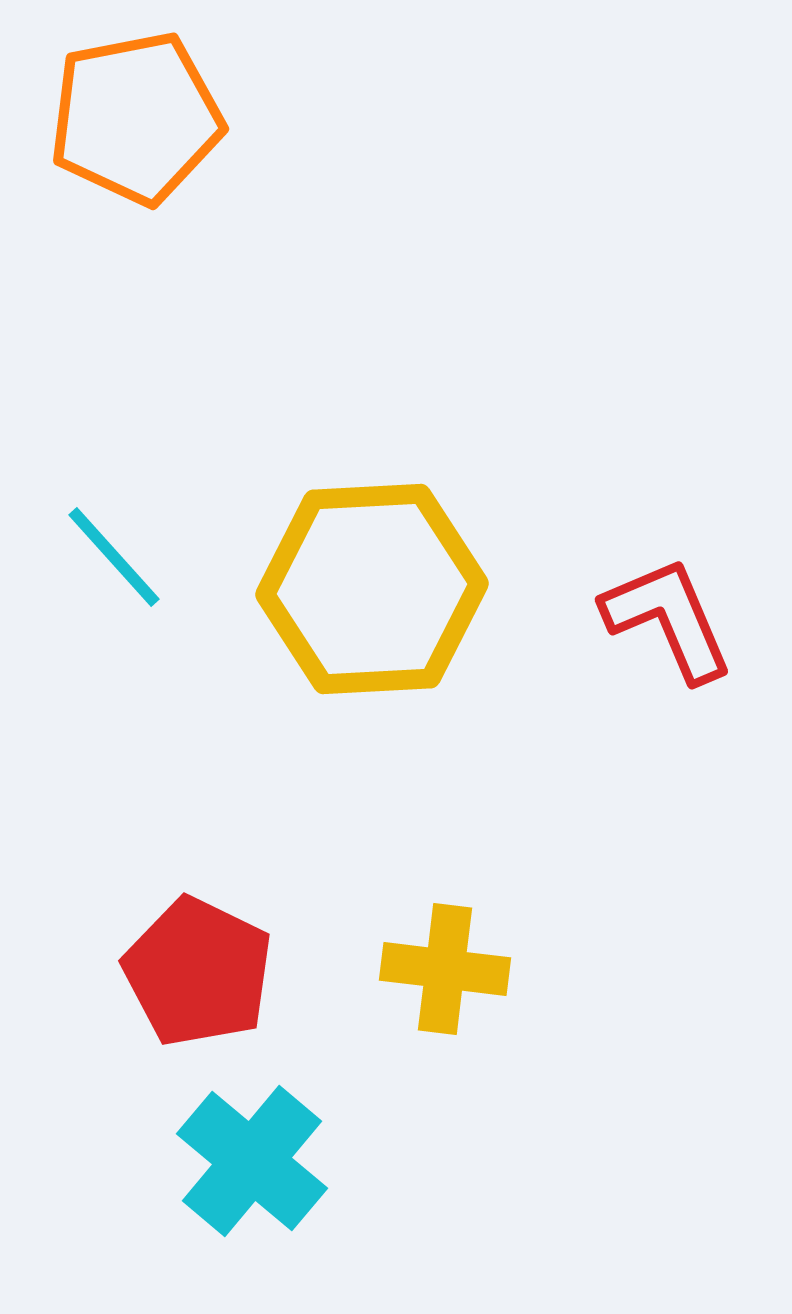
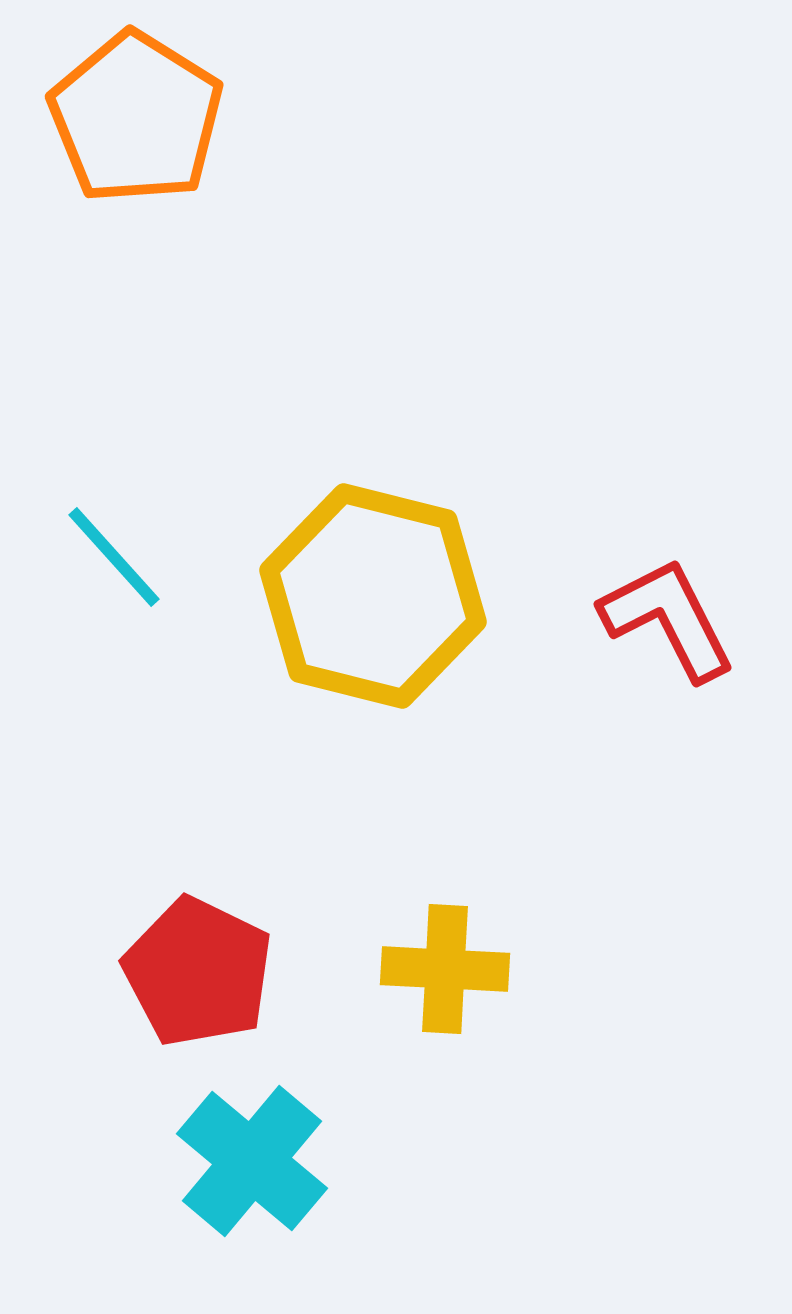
orange pentagon: rotated 29 degrees counterclockwise
yellow hexagon: moved 1 px right, 7 px down; rotated 17 degrees clockwise
red L-shape: rotated 4 degrees counterclockwise
yellow cross: rotated 4 degrees counterclockwise
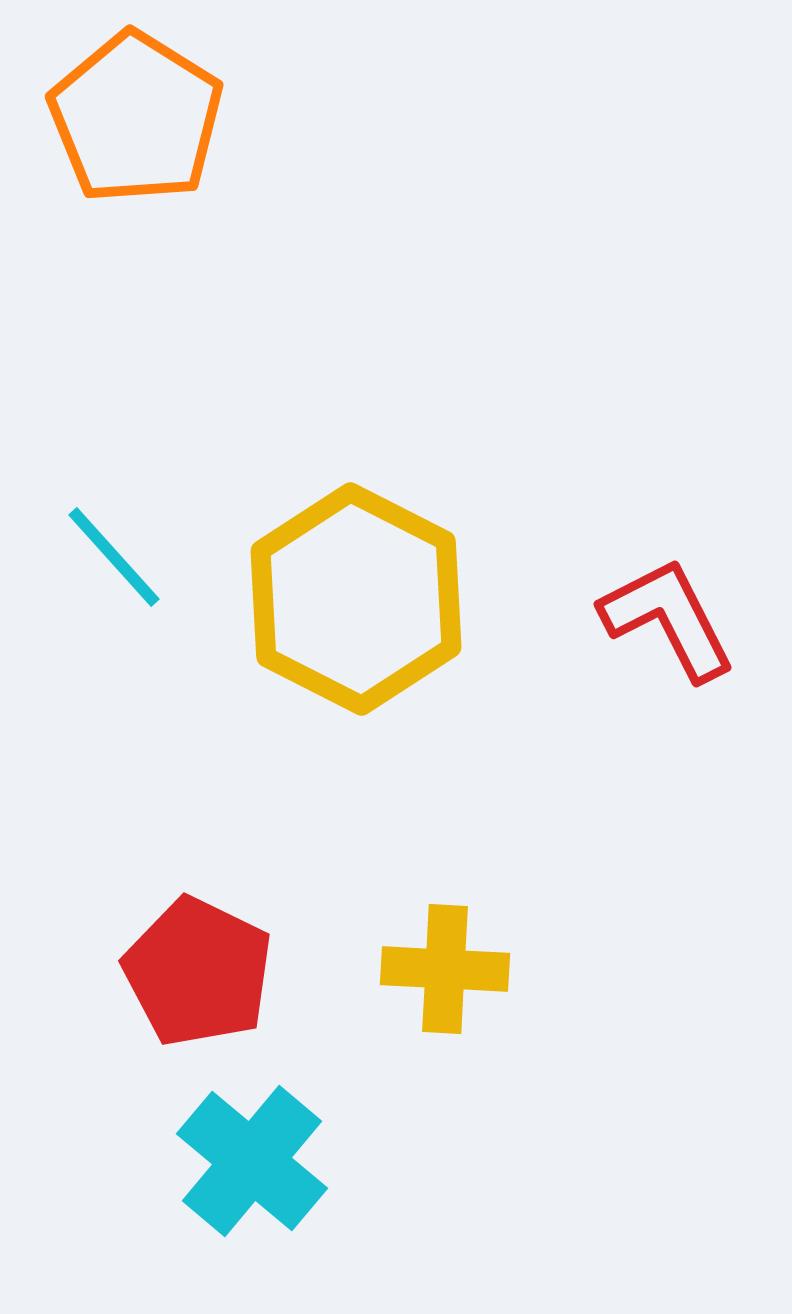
yellow hexagon: moved 17 px left, 3 px down; rotated 13 degrees clockwise
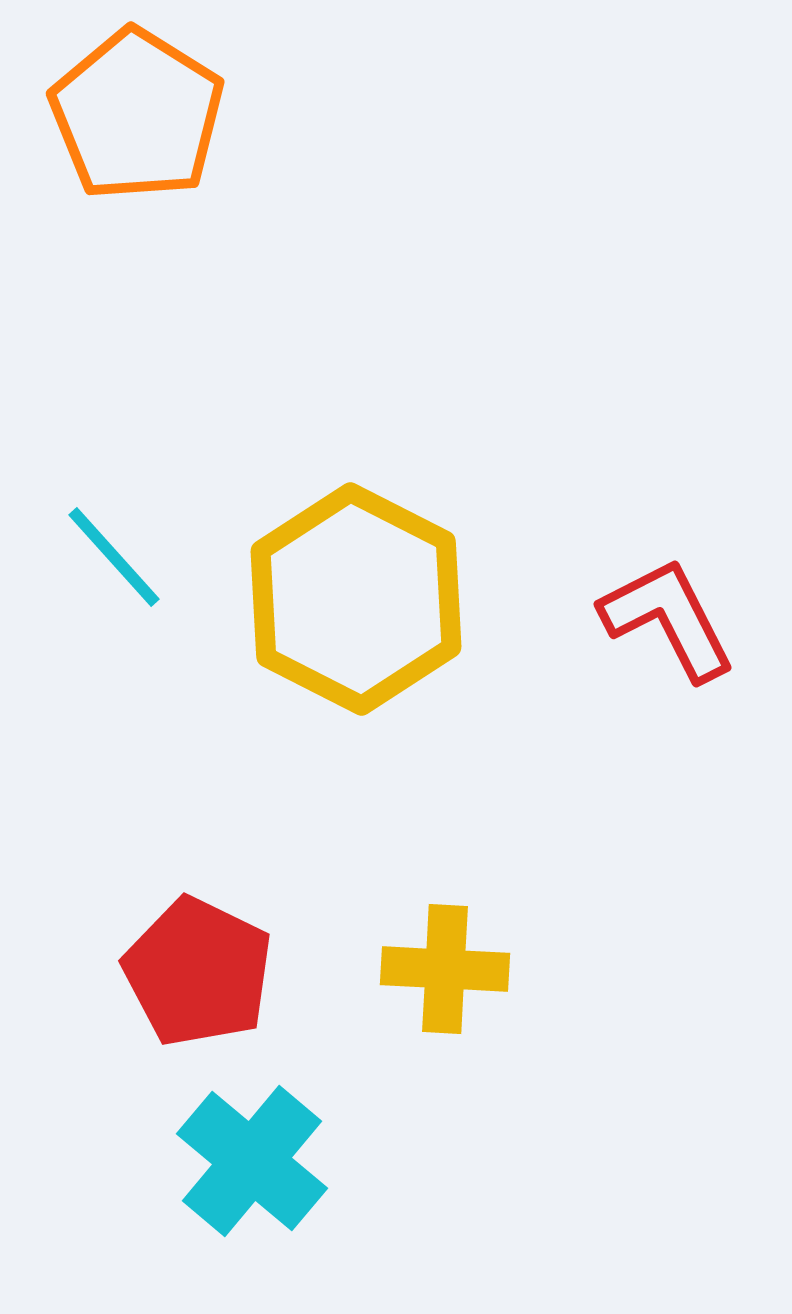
orange pentagon: moved 1 px right, 3 px up
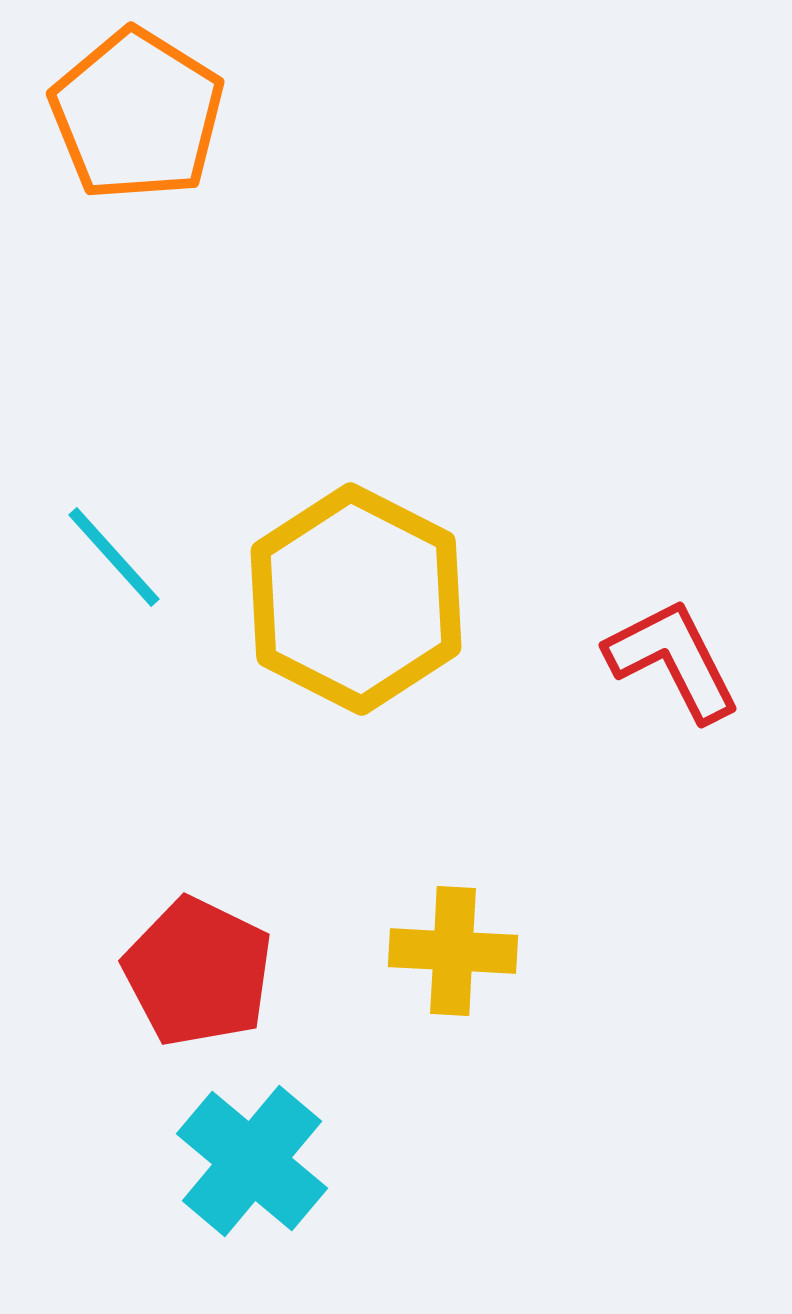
red L-shape: moved 5 px right, 41 px down
yellow cross: moved 8 px right, 18 px up
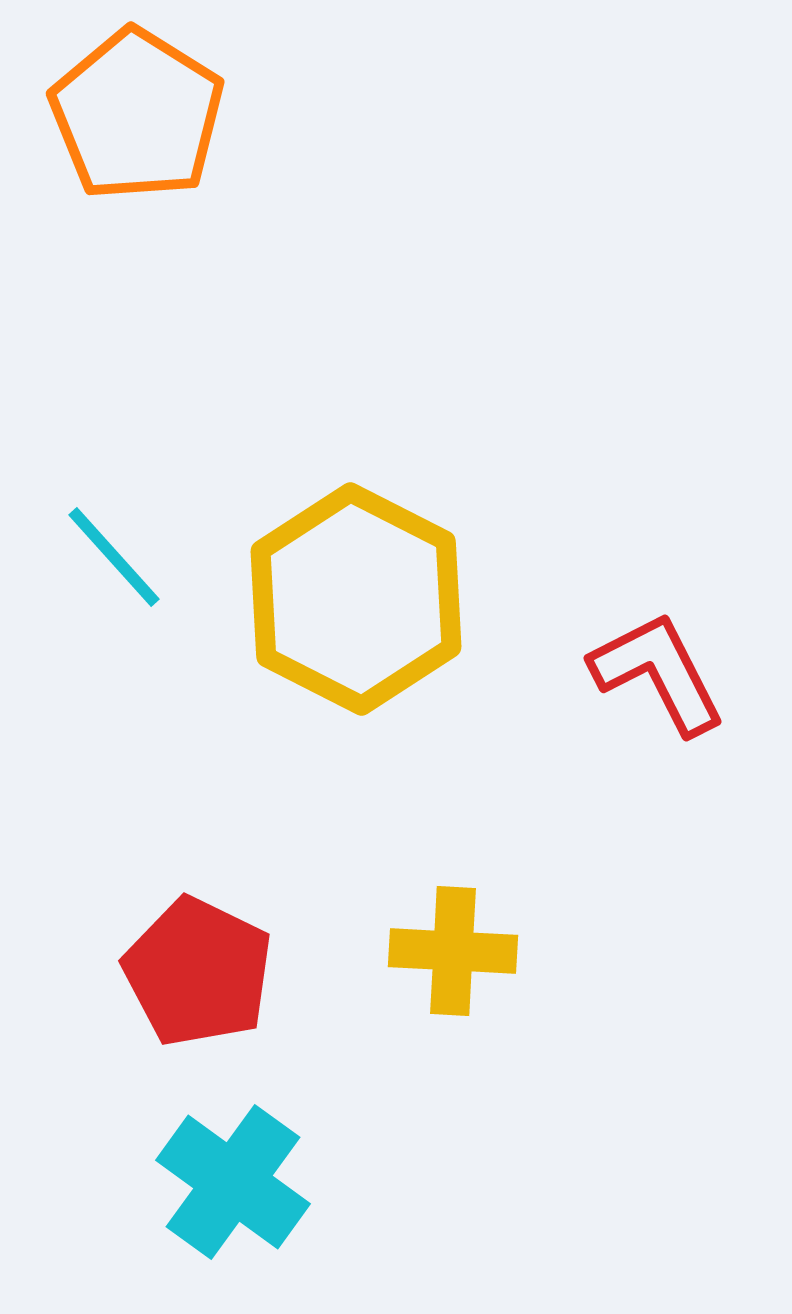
red L-shape: moved 15 px left, 13 px down
cyan cross: moved 19 px left, 21 px down; rotated 4 degrees counterclockwise
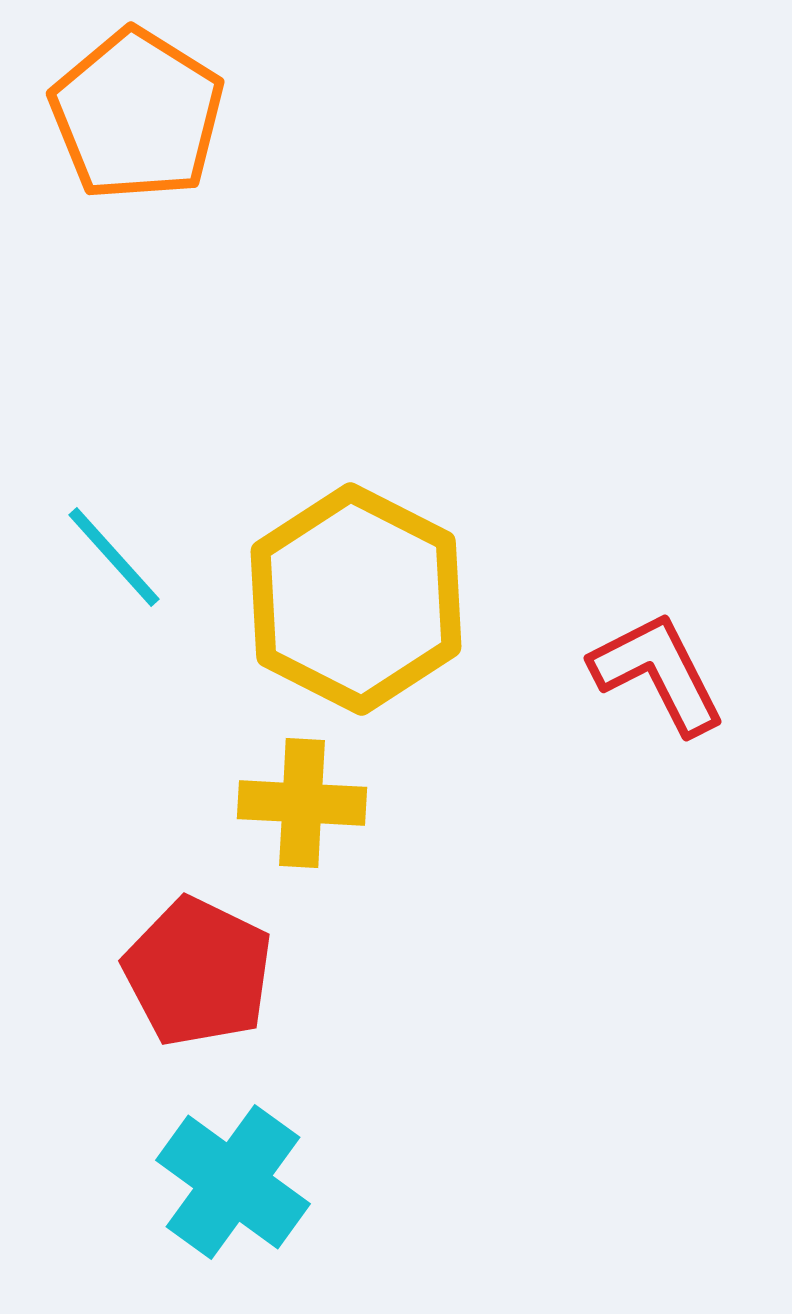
yellow cross: moved 151 px left, 148 px up
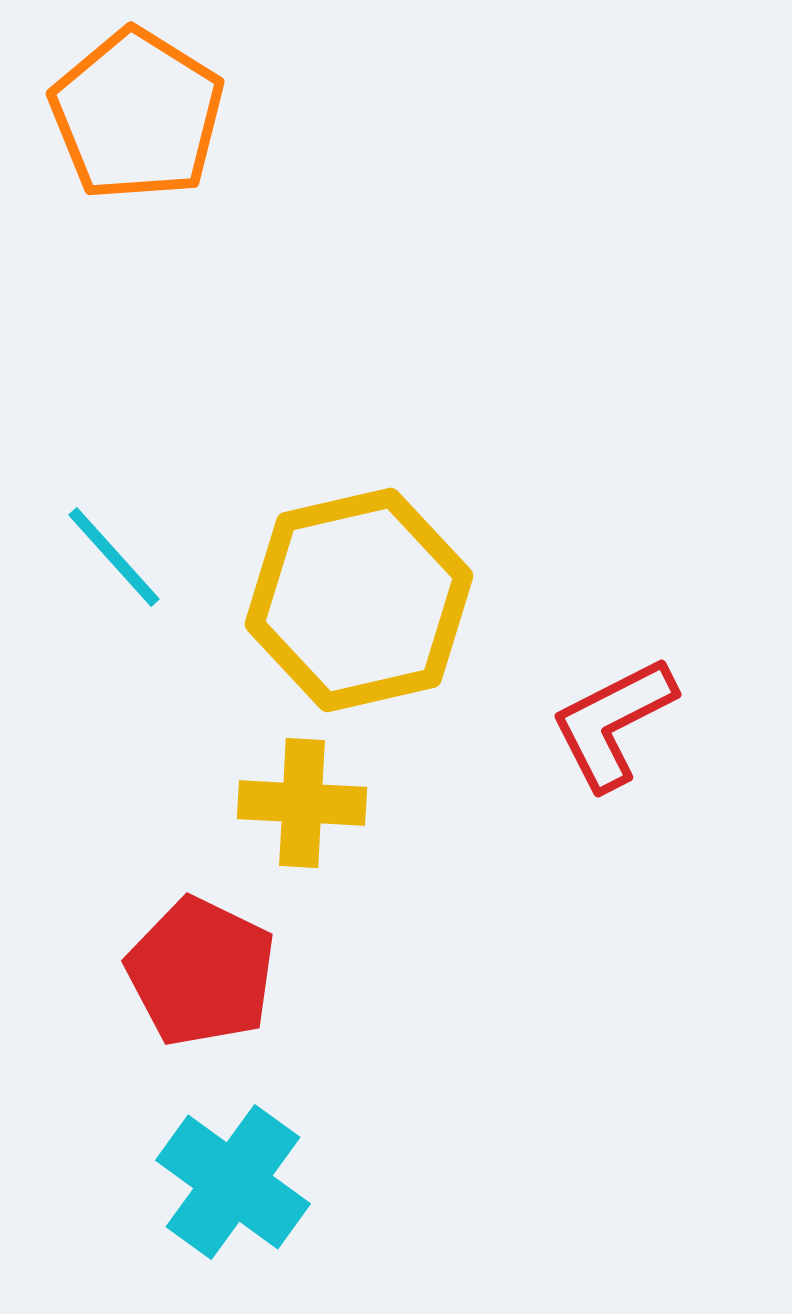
yellow hexagon: moved 3 px right, 1 px down; rotated 20 degrees clockwise
red L-shape: moved 45 px left, 50 px down; rotated 90 degrees counterclockwise
red pentagon: moved 3 px right
